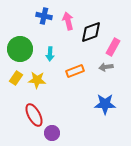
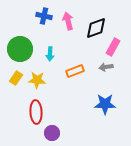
black diamond: moved 5 px right, 4 px up
red ellipse: moved 2 px right, 3 px up; rotated 25 degrees clockwise
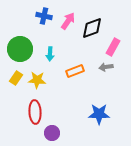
pink arrow: rotated 48 degrees clockwise
black diamond: moved 4 px left
blue star: moved 6 px left, 10 px down
red ellipse: moved 1 px left
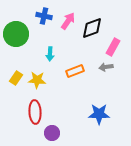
green circle: moved 4 px left, 15 px up
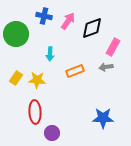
blue star: moved 4 px right, 4 px down
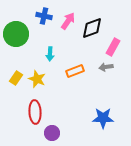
yellow star: moved 1 px up; rotated 18 degrees clockwise
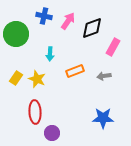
gray arrow: moved 2 px left, 9 px down
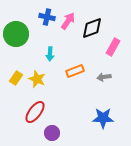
blue cross: moved 3 px right, 1 px down
gray arrow: moved 1 px down
red ellipse: rotated 40 degrees clockwise
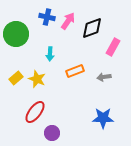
yellow rectangle: rotated 16 degrees clockwise
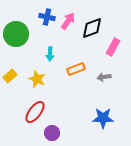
orange rectangle: moved 1 px right, 2 px up
yellow rectangle: moved 6 px left, 2 px up
